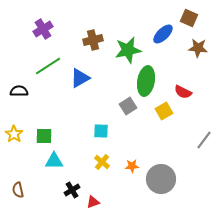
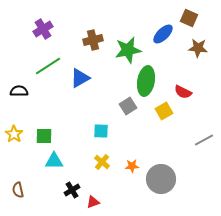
gray line: rotated 24 degrees clockwise
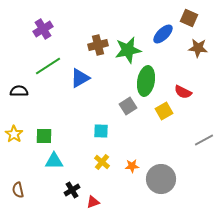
brown cross: moved 5 px right, 5 px down
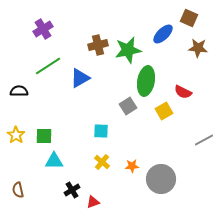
yellow star: moved 2 px right, 1 px down
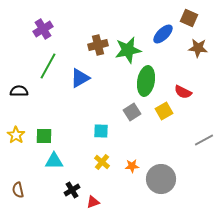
green line: rotated 28 degrees counterclockwise
gray square: moved 4 px right, 6 px down
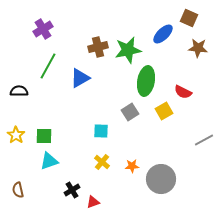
brown cross: moved 2 px down
gray square: moved 2 px left
cyan triangle: moved 5 px left; rotated 18 degrees counterclockwise
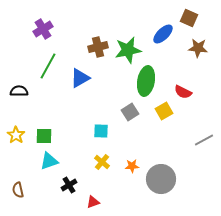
black cross: moved 3 px left, 5 px up
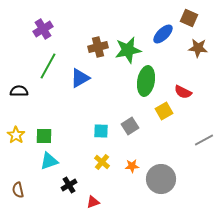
gray square: moved 14 px down
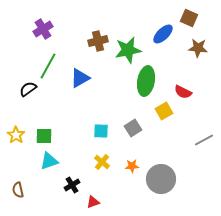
brown cross: moved 6 px up
black semicircle: moved 9 px right, 2 px up; rotated 36 degrees counterclockwise
gray square: moved 3 px right, 2 px down
black cross: moved 3 px right
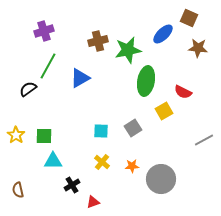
purple cross: moved 1 px right, 2 px down; rotated 12 degrees clockwise
cyan triangle: moved 4 px right; rotated 18 degrees clockwise
